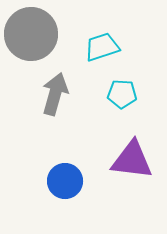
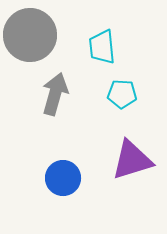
gray circle: moved 1 px left, 1 px down
cyan trapezoid: rotated 78 degrees counterclockwise
purple triangle: rotated 24 degrees counterclockwise
blue circle: moved 2 px left, 3 px up
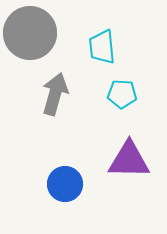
gray circle: moved 2 px up
purple triangle: moved 3 px left; rotated 18 degrees clockwise
blue circle: moved 2 px right, 6 px down
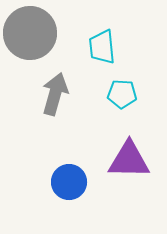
blue circle: moved 4 px right, 2 px up
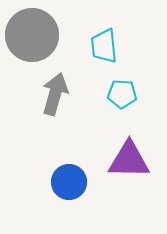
gray circle: moved 2 px right, 2 px down
cyan trapezoid: moved 2 px right, 1 px up
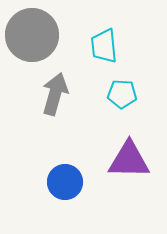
blue circle: moved 4 px left
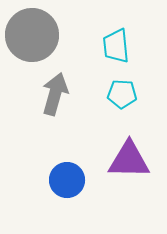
cyan trapezoid: moved 12 px right
blue circle: moved 2 px right, 2 px up
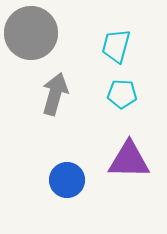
gray circle: moved 1 px left, 2 px up
cyan trapezoid: rotated 21 degrees clockwise
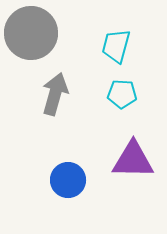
purple triangle: moved 4 px right
blue circle: moved 1 px right
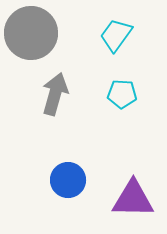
cyan trapezoid: moved 11 px up; rotated 21 degrees clockwise
purple triangle: moved 39 px down
